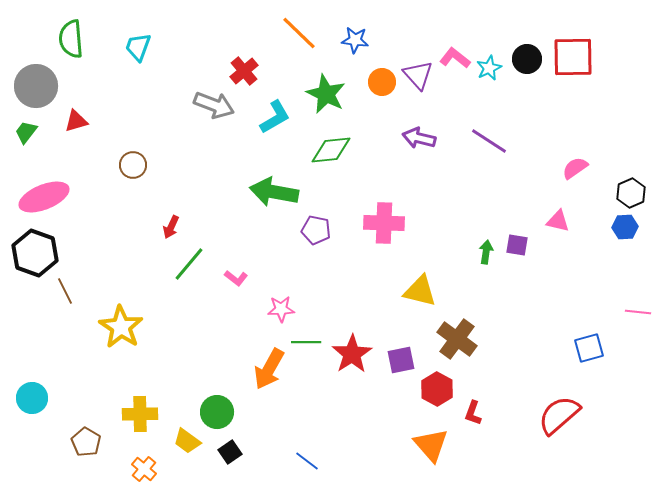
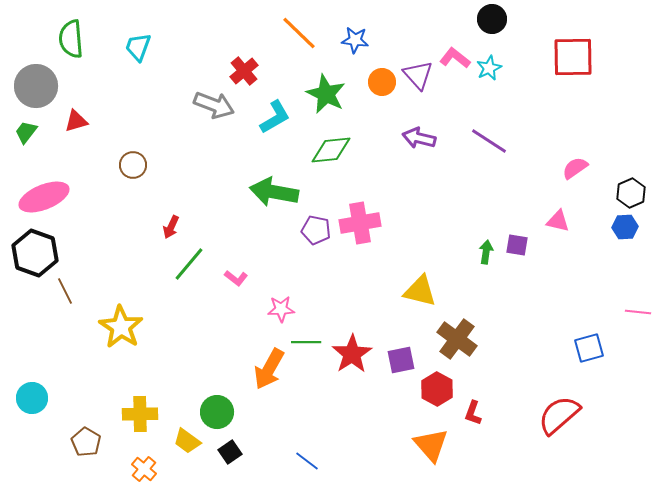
black circle at (527, 59): moved 35 px left, 40 px up
pink cross at (384, 223): moved 24 px left; rotated 12 degrees counterclockwise
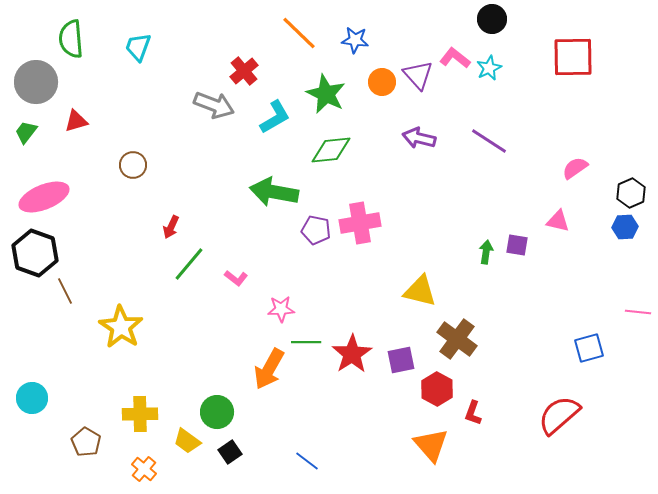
gray circle at (36, 86): moved 4 px up
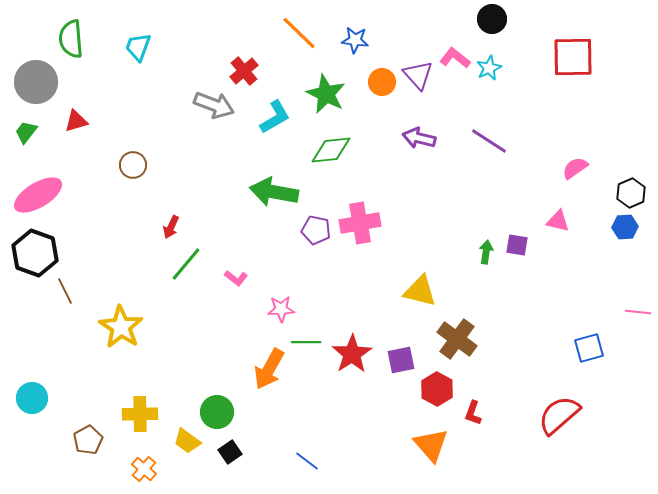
pink ellipse at (44, 197): moved 6 px left, 2 px up; rotated 9 degrees counterclockwise
green line at (189, 264): moved 3 px left
brown pentagon at (86, 442): moved 2 px right, 2 px up; rotated 12 degrees clockwise
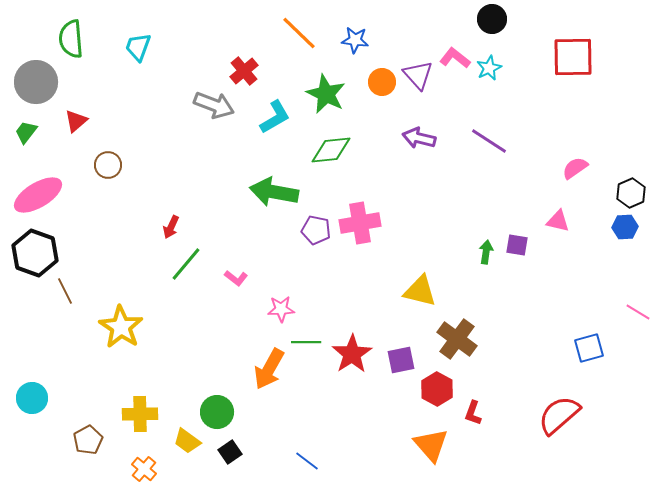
red triangle at (76, 121): rotated 25 degrees counterclockwise
brown circle at (133, 165): moved 25 px left
pink line at (638, 312): rotated 25 degrees clockwise
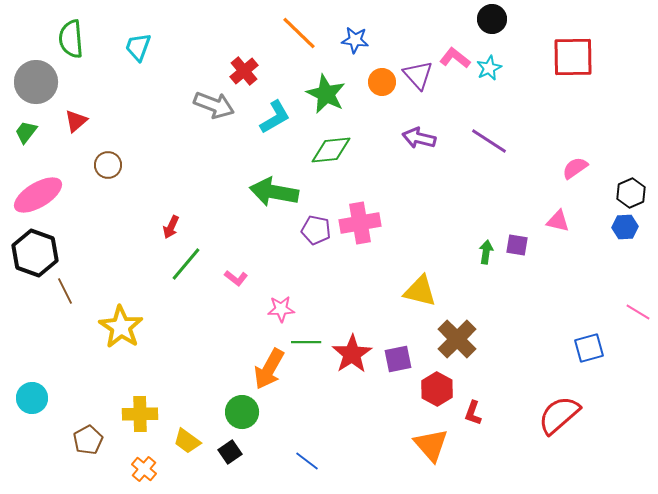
brown cross at (457, 339): rotated 9 degrees clockwise
purple square at (401, 360): moved 3 px left, 1 px up
green circle at (217, 412): moved 25 px right
